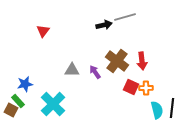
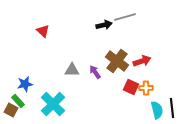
red triangle: rotated 24 degrees counterclockwise
red arrow: rotated 102 degrees counterclockwise
black line: rotated 12 degrees counterclockwise
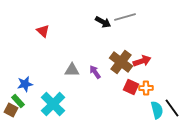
black arrow: moved 1 px left, 3 px up; rotated 42 degrees clockwise
brown cross: moved 4 px right, 1 px down
black line: rotated 30 degrees counterclockwise
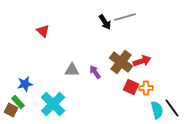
black arrow: moved 2 px right; rotated 28 degrees clockwise
green rectangle: moved 1 px down
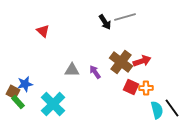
brown square: moved 2 px right, 18 px up
